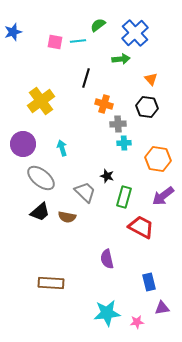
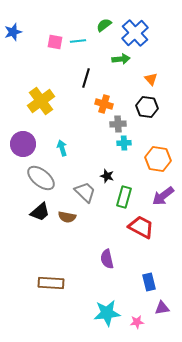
green semicircle: moved 6 px right
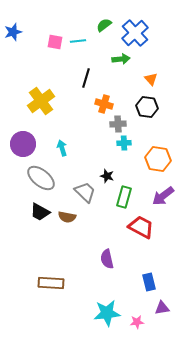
black trapezoid: rotated 70 degrees clockwise
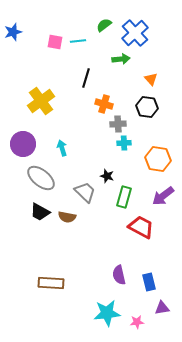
purple semicircle: moved 12 px right, 16 px down
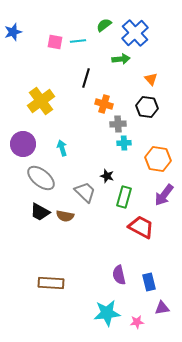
purple arrow: moved 1 px right, 1 px up; rotated 15 degrees counterclockwise
brown semicircle: moved 2 px left, 1 px up
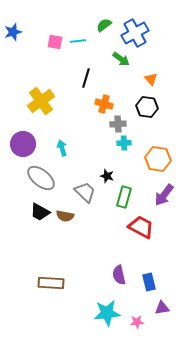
blue cross: rotated 12 degrees clockwise
green arrow: rotated 42 degrees clockwise
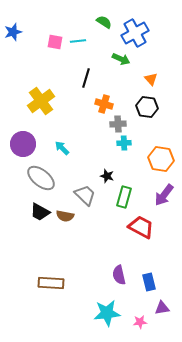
green semicircle: moved 3 px up; rotated 70 degrees clockwise
green arrow: rotated 12 degrees counterclockwise
cyan arrow: rotated 28 degrees counterclockwise
orange hexagon: moved 3 px right
gray trapezoid: moved 3 px down
pink star: moved 3 px right
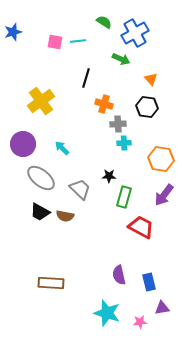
black star: moved 2 px right; rotated 16 degrees counterclockwise
gray trapezoid: moved 5 px left, 6 px up
cyan star: rotated 24 degrees clockwise
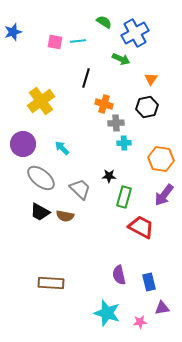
orange triangle: rotated 16 degrees clockwise
black hexagon: rotated 20 degrees counterclockwise
gray cross: moved 2 px left, 1 px up
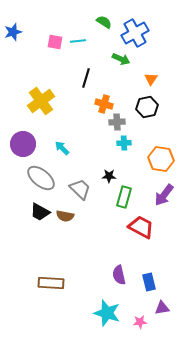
gray cross: moved 1 px right, 1 px up
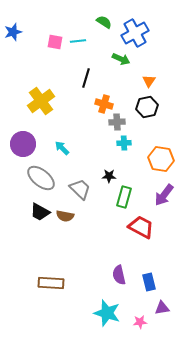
orange triangle: moved 2 px left, 2 px down
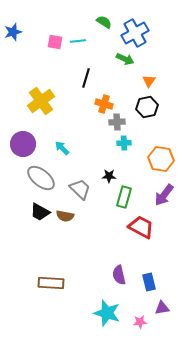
green arrow: moved 4 px right
